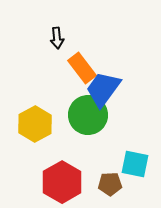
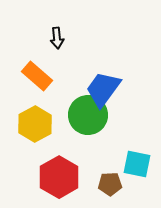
orange rectangle: moved 45 px left, 8 px down; rotated 12 degrees counterclockwise
cyan square: moved 2 px right
red hexagon: moved 3 px left, 5 px up
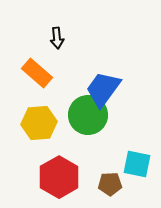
orange rectangle: moved 3 px up
yellow hexagon: moved 4 px right, 1 px up; rotated 24 degrees clockwise
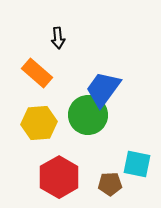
black arrow: moved 1 px right
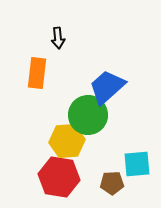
orange rectangle: rotated 56 degrees clockwise
blue trapezoid: moved 4 px right, 2 px up; rotated 12 degrees clockwise
yellow hexagon: moved 28 px right, 18 px down
cyan square: rotated 16 degrees counterclockwise
red hexagon: rotated 21 degrees counterclockwise
brown pentagon: moved 2 px right, 1 px up
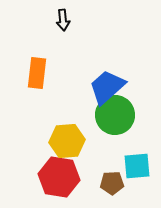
black arrow: moved 5 px right, 18 px up
green circle: moved 27 px right
cyan square: moved 2 px down
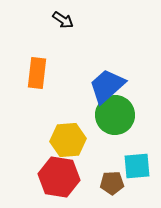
black arrow: rotated 50 degrees counterclockwise
blue trapezoid: moved 1 px up
yellow hexagon: moved 1 px right, 1 px up
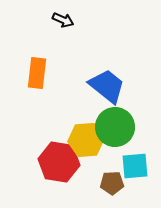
black arrow: rotated 10 degrees counterclockwise
blue trapezoid: rotated 81 degrees clockwise
green circle: moved 12 px down
yellow hexagon: moved 18 px right
cyan square: moved 2 px left
red hexagon: moved 15 px up
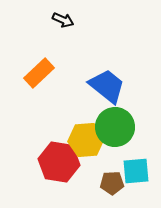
orange rectangle: moved 2 px right; rotated 40 degrees clockwise
cyan square: moved 1 px right, 5 px down
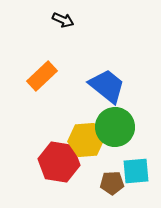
orange rectangle: moved 3 px right, 3 px down
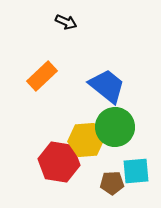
black arrow: moved 3 px right, 2 px down
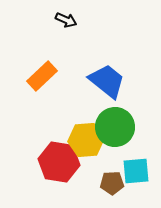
black arrow: moved 2 px up
blue trapezoid: moved 5 px up
